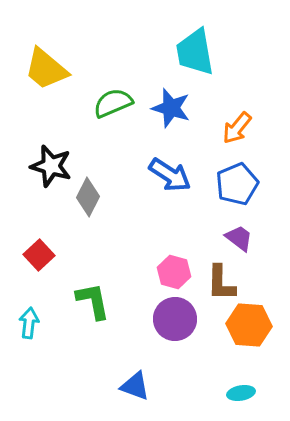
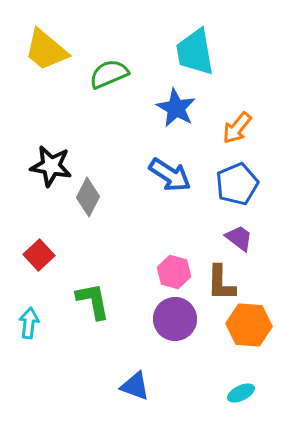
yellow trapezoid: moved 19 px up
green semicircle: moved 4 px left, 29 px up
blue star: moved 5 px right; rotated 12 degrees clockwise
black star: rotated 6 degrees counterclockwise
cyan ellipse: rotated 16 degrees counterclockwise
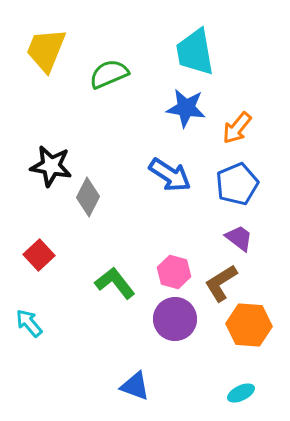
yellow trapezoid: rotated 72 degrees clockwise
blue star: moved 10 px right; rotated 21 degrees counterclockwise
brown L-shape: rotated 57 degrees clockwise
green L-shape: moved 22 px right, 18 px up; rotated 27 degrees counterclockwise
cyan arrow: rotated 48 degrees counterclockwise
